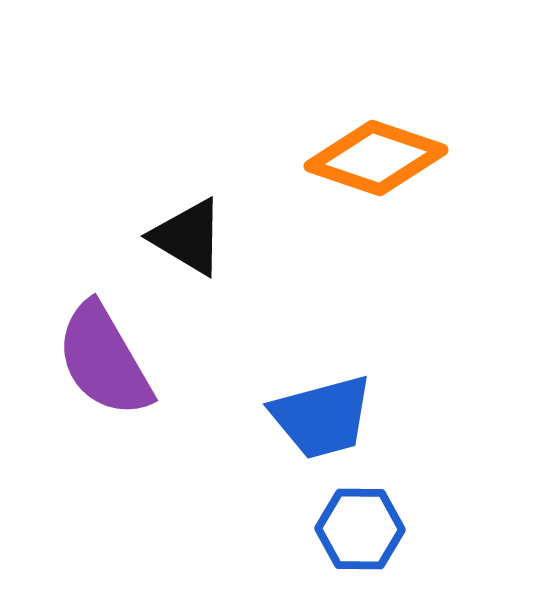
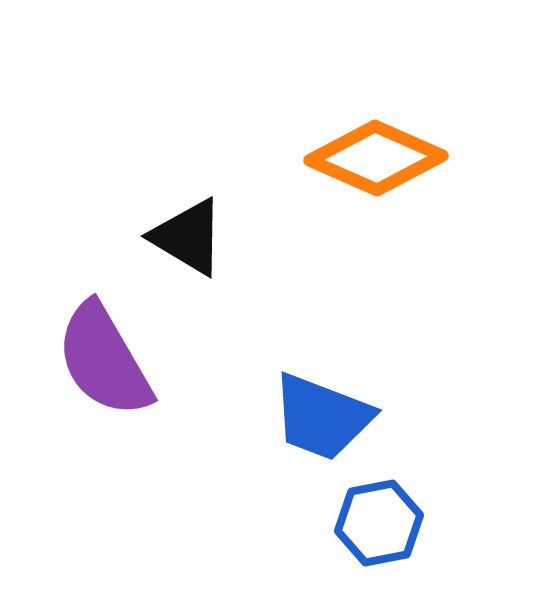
orange diamond: rotated 5 degrees clockwise
blue trapezoid: rotated 36 degrees clockwise
blue hexagon: moved 19 px right, 6 px up; rotated 12 degrees counterclockwise
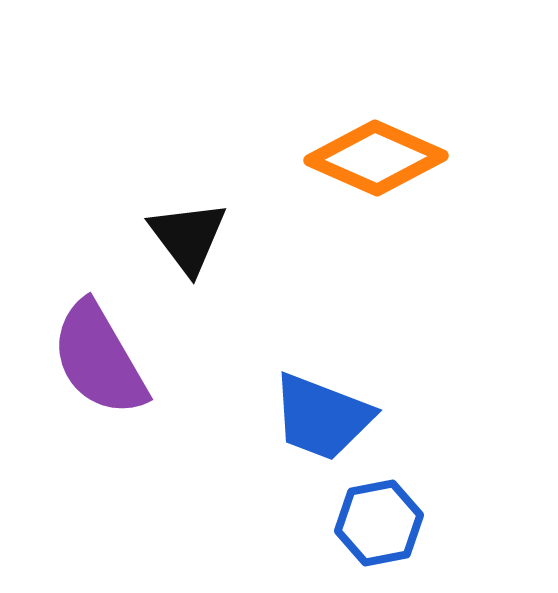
black triangle: rotated 22 degrees clockwise
purple semicircle: moved 5 px left, 1 px up
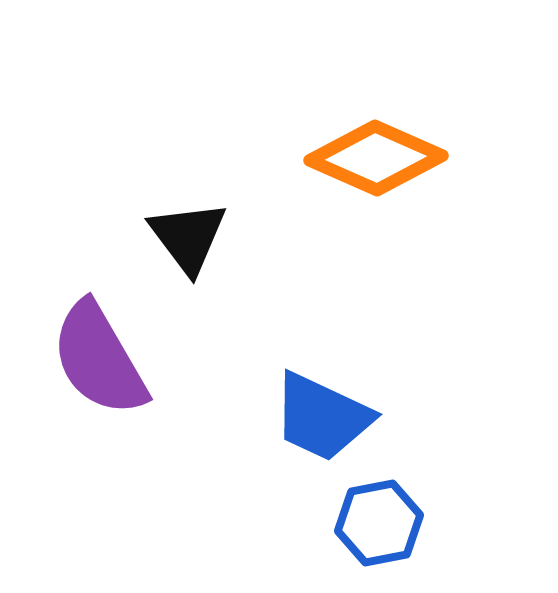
blue trapezoid: rotated 4 degrees clockwise
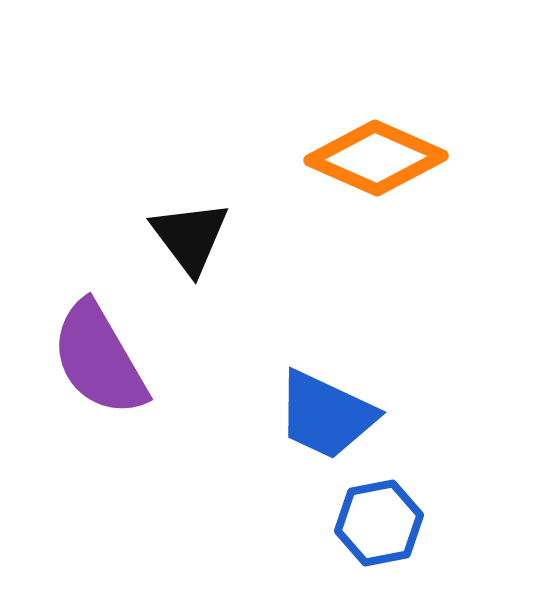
black triangle: moved 2 px right
blue trapezoid: moved 4 px right, 2 px up
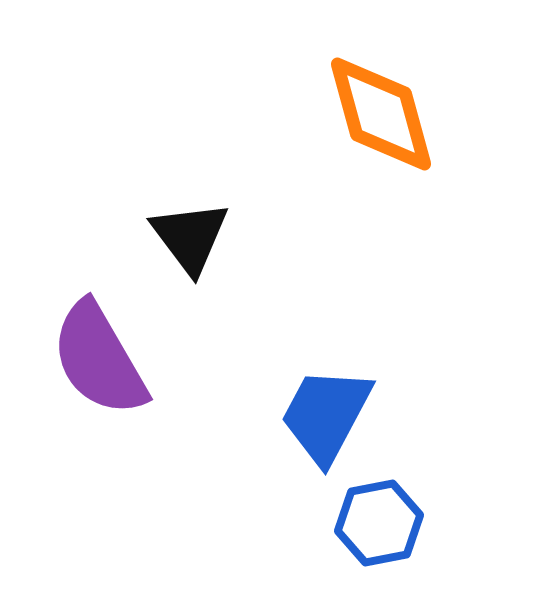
orange diamond: moved 5 px right, 44 px up; rotated 51 degrees clockwise
blue trapezoid: rotated 93 degrees clockwise
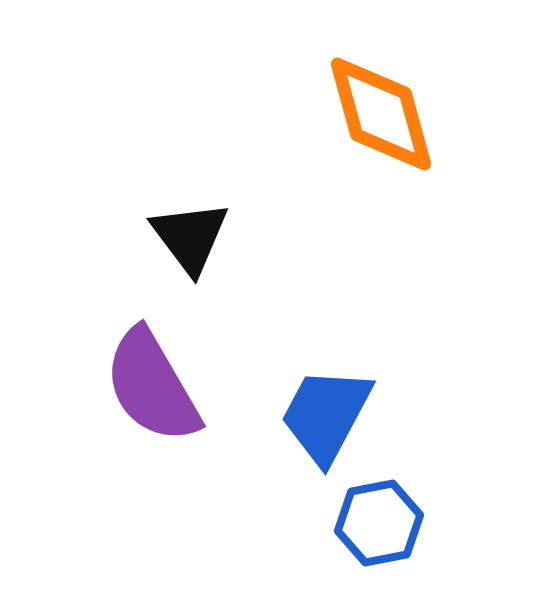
purple semicircle: moved 53 px right, 27 px down
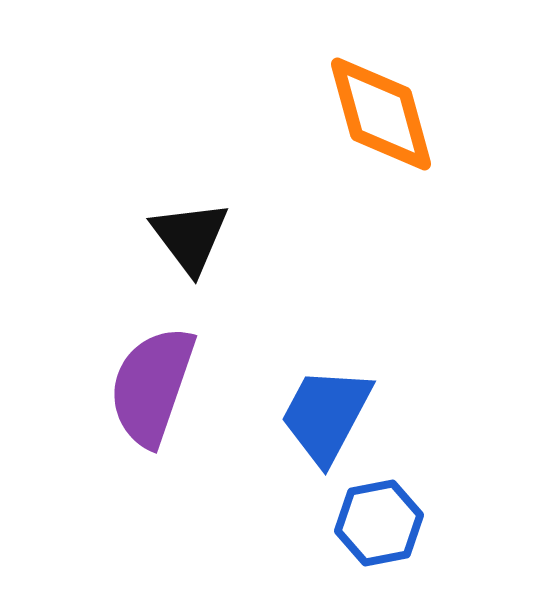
purple semicircle: rotated 49 degrees clockwise
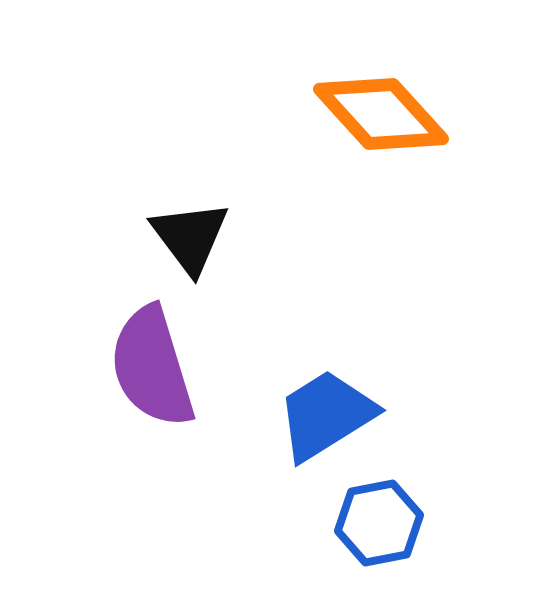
orange diamond: rotated 27 degrees counterclockwise
purple semicircle: moved 19 px up; rotated 36 degrees counterclockwise
blue trapezoid: rotated 30 degrees clockwise
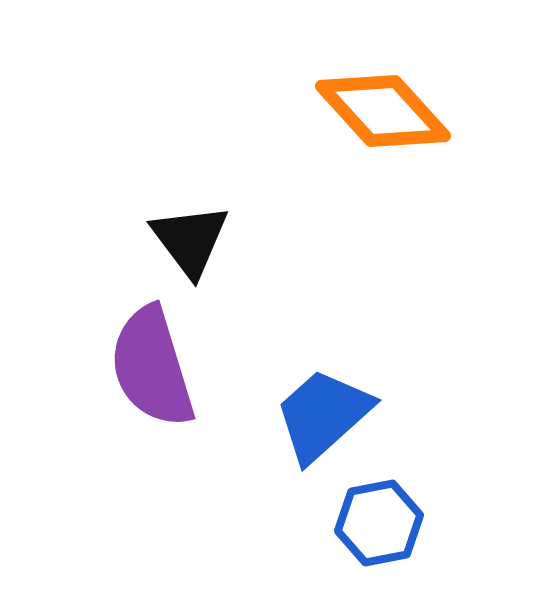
orange diamond: moved 2 px right, 3 px up
black triangle: moved 3 px down
blue trapezoid: moved 3 px left; rotated 10 degrees counterclockwise
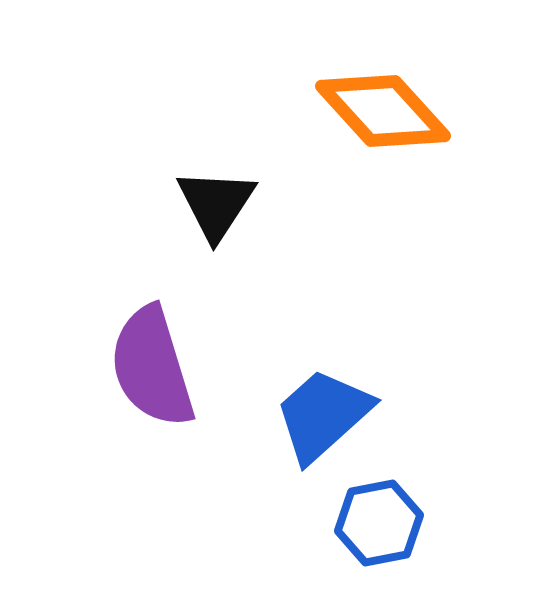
black triangle: moved 26 px right, 36 px up; rotated 10 degrees clockwise
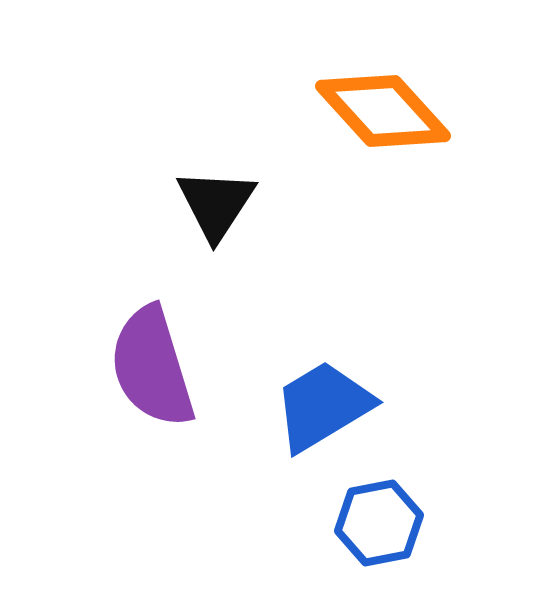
blue trapezoid: moved 9 px up; rotated 11 degrees clockwise
